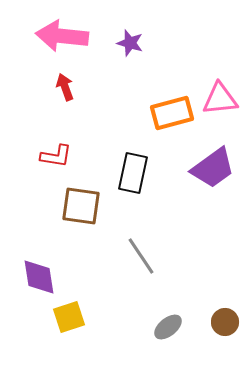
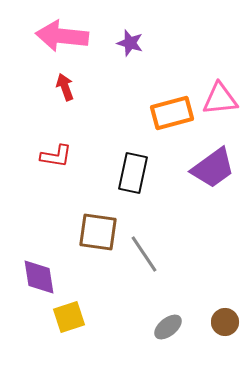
brown square: moved 17 px right, 26 px down
gray line: moved 3 px right, 2 px up
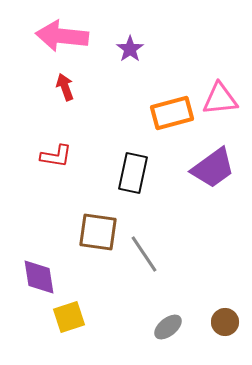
purple star: moved 6 px down; rotated 20 degrees clockwise
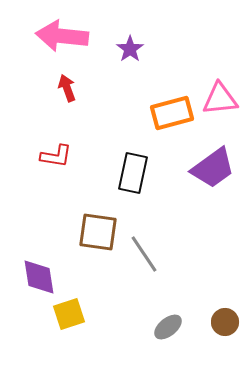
red arrow: moved 2 px right, 1 px down
yellow square: moved 3 px up
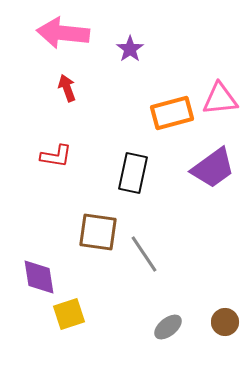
pink arrow: moved 1 px right, 3 px up
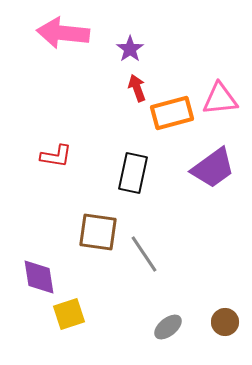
red arrow: moved 70 px right
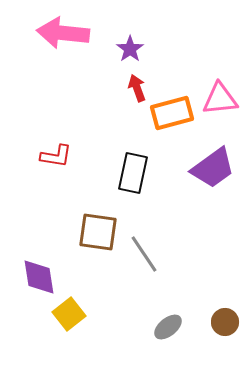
yellow square: rotated 20 degrees counterclockwise
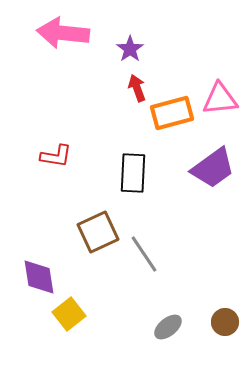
black rectangle: rotated 9 degrees counterclockwise
brown square: rotated 33 degrees counterclockwise
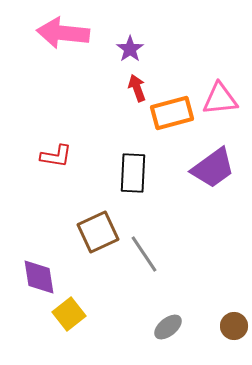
brown circle: moved 9 px right, 4 px down
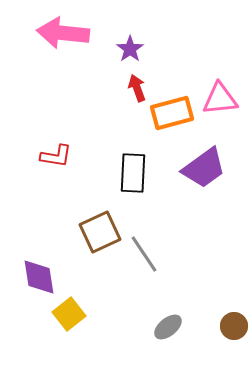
purple trapezoid: moved 9 px left
brown square: moved 2 px right
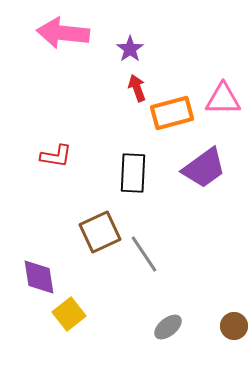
pink triangle: moved 3 px right; rotated 6 degrees clockwise
